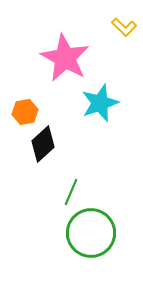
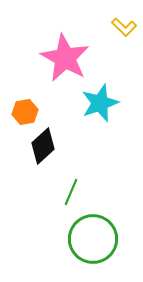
black diamond: moved 2 px down
green circle: moved 2 px right, 6 px down
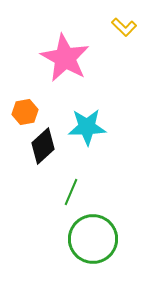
cyan star: moved 13 px left, 24 px down; rotated 18 degrees clockwise
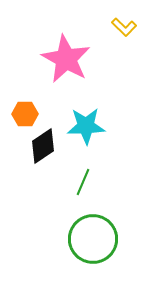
pink star: moved 1 px right, 1 px down
orange hexagon: moved 2 px down; rotated 10 degrees clockwise
cyan star: moved 1 px left, 1 px up
black diamond: rotated 9 degrees clockwise
green line: moved 12 px right, 10 px up
